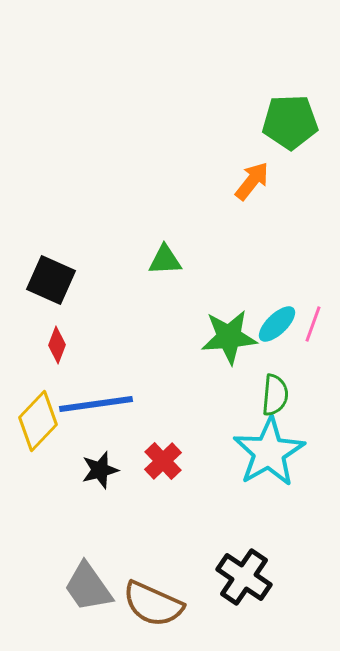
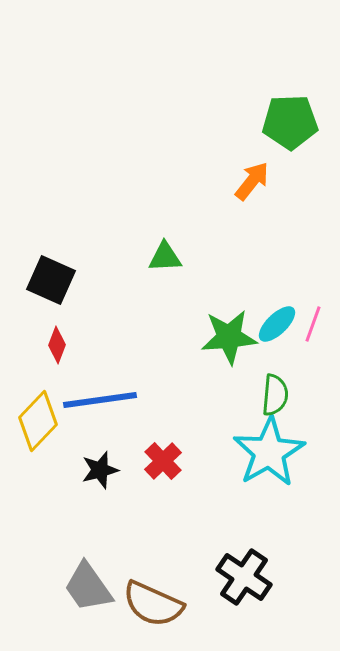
green triangle: moved 3 px up
blue line: moved 4 px right, 4 px up
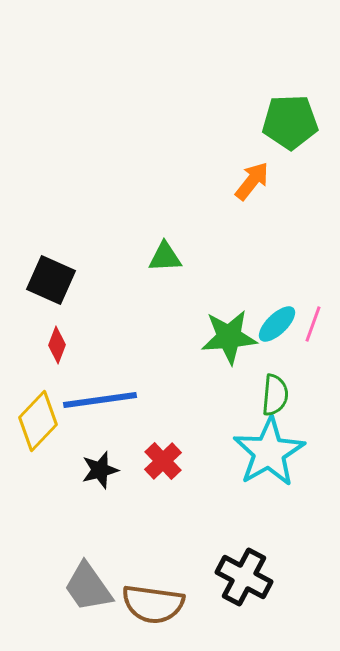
black cross: rotated 6 degrees counterclockwise
brown semicircle: rotated 16 degrees counterclockwise
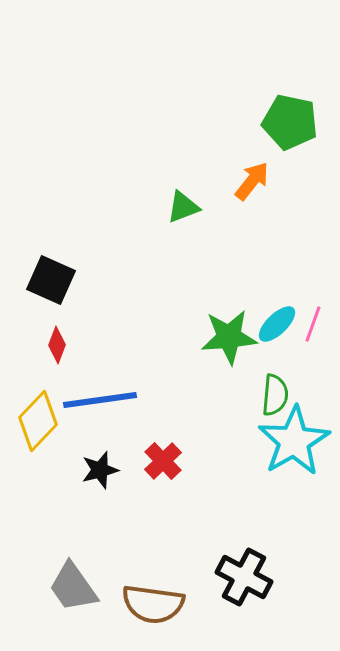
green pentagon: rotated 14 degrees clockwise
green triangle: moved 18 px right, 50 px up; rotated 18 degrees counterclockwise
cyan star: moved 25 px right, 11 px up
gray trapezoid: moved 15 px left
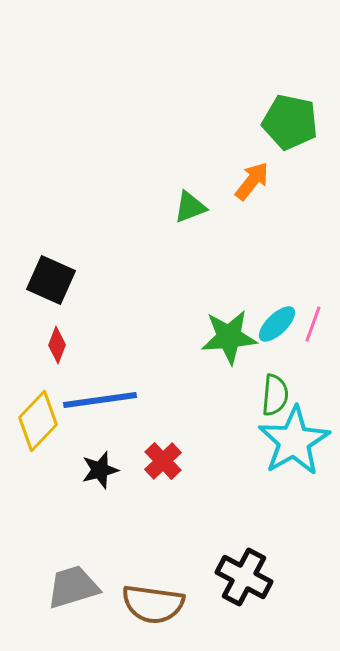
green triangle: moved 7 px right
gray trapezoid: rotated 108 degrees clockwise
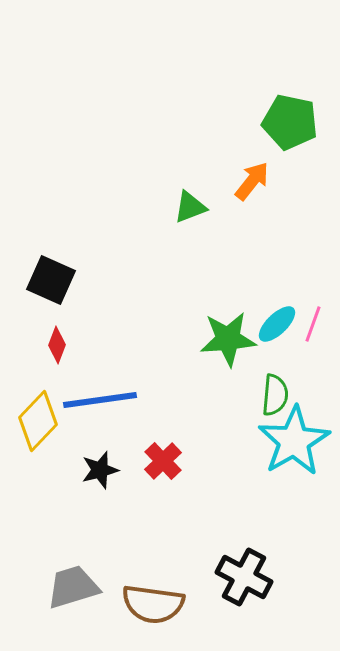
green star: moved 1 px left, 2 px down
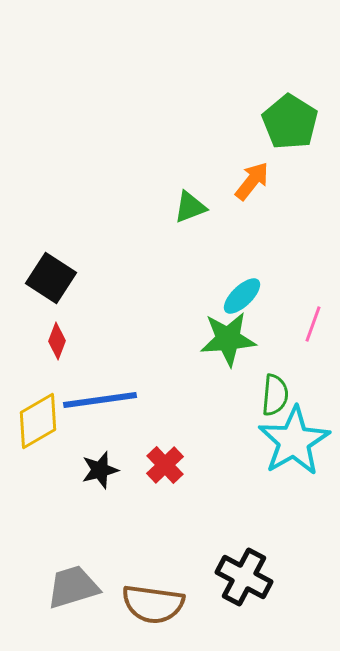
green pentagon: rotated 20 degrees clockwise
black square: moved 2 px up; rotated 9 degrees clockwise
cyan ellipse: moved 35 px left, 28 px up
red diamond: moved 4 px up
yellow diamond: rotated 16 degrees clockwise
red cross: moved 2 px right, 4 px down
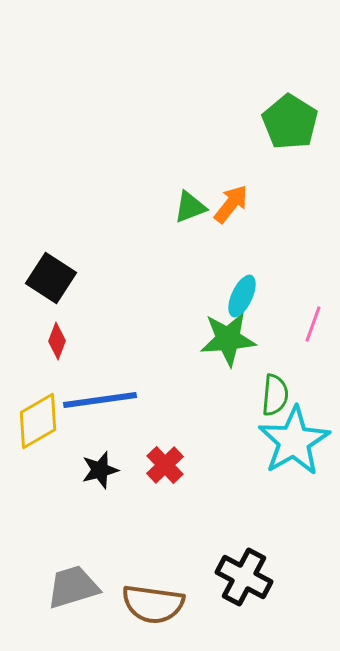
orange arrow: moved 21 px left, 23 px down
cyan ellipse: rotated 21 degrees counterclockwise
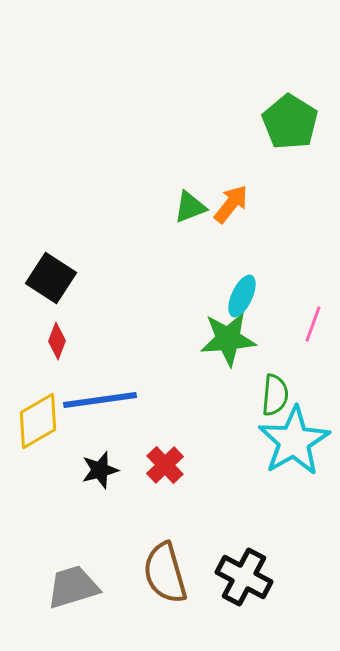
brown semicircle: moved 12 px right, 31 px up; rotated 66 degrees clockwise
